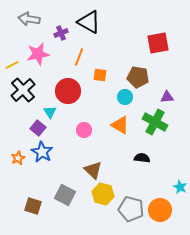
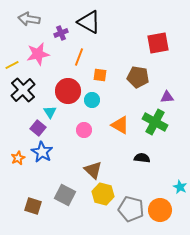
cyan circle: moved 33 px left, 3 px down
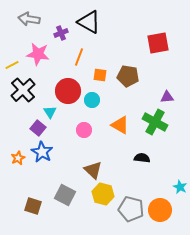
pink star: rotated 20 degrees clockwise
brown pentagon: moved 10 px left, 1 px up
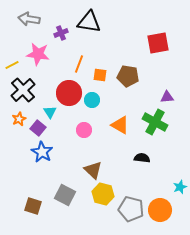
black triangle: rotated 20 degrees counterclockwise
orange line: moved 7 px down
red circle: moved 1 px right, 2 px down
orange star: moved 1 px right, 39 px up
cyan star: rotated 24 degrees clockwise
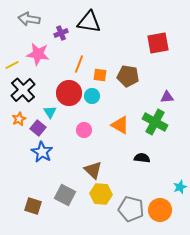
cyan circle: moved 4 px up
yellow hexagon: moved 2 px left; rotated 10 degrees counterclockwise
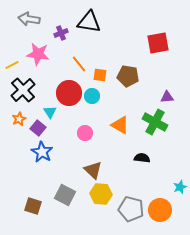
orange line: rotated 60 degrees counterclockwise
pink circle: moved 1 px right, 3 px down
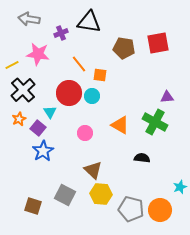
brown pentagon: moved 4 px left, 28 px up
blue star: moved 1 px right, 1 px up; rotated 10 degrees clockwise
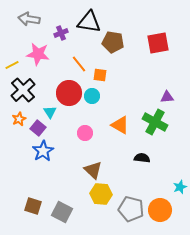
brown pentagon: moved 11 px left, 6 px up
gray square: moved 3 px left, 17 px down
